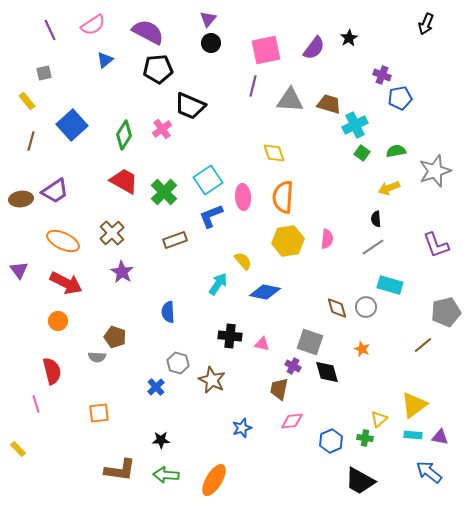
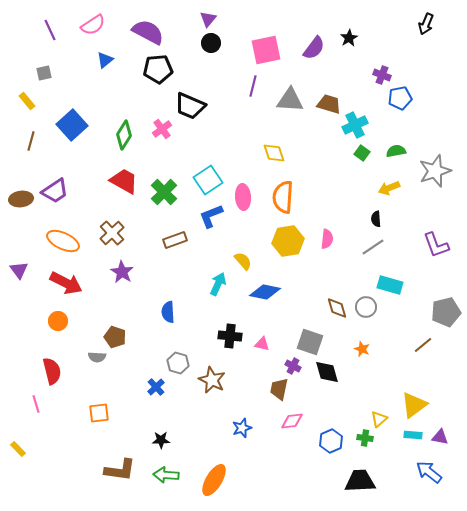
cyan arrow at (218, 284): rotated 10 degrees counterclockwise
black trapezoid at (360, 481): rotated 148 degrees clockwise
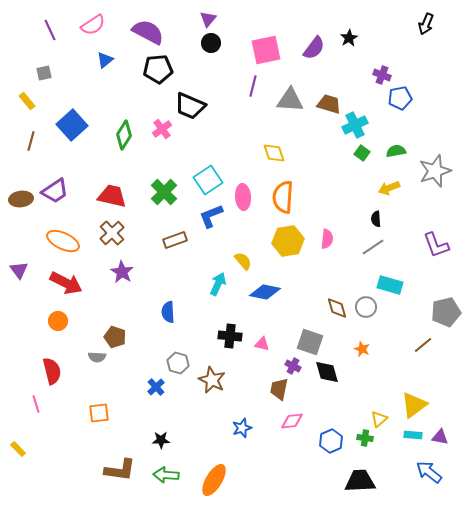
red trapezoid at (124, 181): moved 12 px left, 15 px down; rotated 16 degrees counterclockwise
